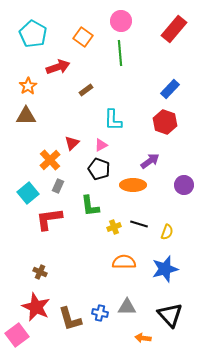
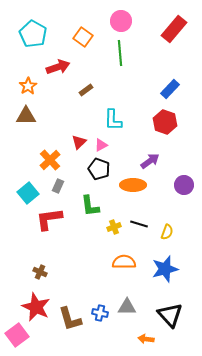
red triangle: moved 7 px right, 1 px up
orange arrow: moved 3 px right, 1 px down
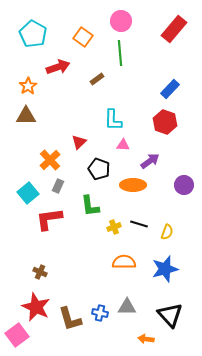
brown rectangle: moved 11 px right, 11 px up
pink triangle: moved 22 px right; rotated 32 degrees clockwise
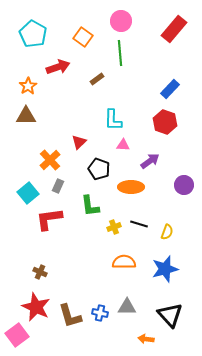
orange ellipse: moved 2 px left, 2 px down
brown L-shape: moved 3 px up
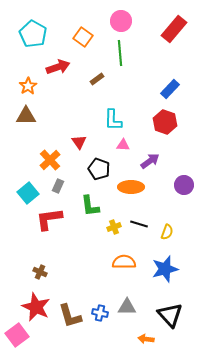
red triangle: rotated 21 degrees counterclockwise
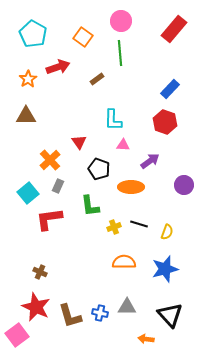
orange star: moved 7 px up
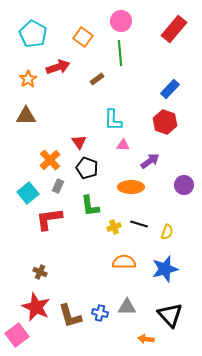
black pentagon: moved 12 px left, 1 px up
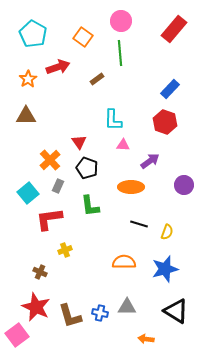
yellow cross: moved 49 px left, 23 px down
black triangle: moved 6 px right, 4 px up; rotated 16 degrees counterclockwise
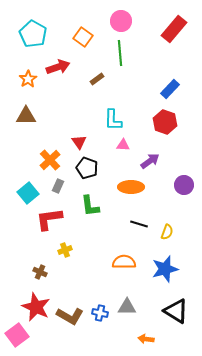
brown L-shape: rotated 44 degrees counterclockwise
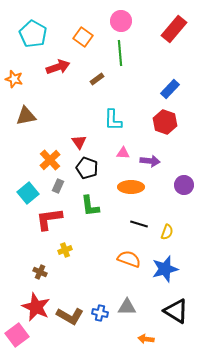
orange star: moved 14 px left; rotated 24 degrees counterclockwise
brown triangle: rotated 10 degrees counterclockwise
pink triangle: moved 8 px down
purple arrow: rotated 42 degrees clockwise
orange semicircle: moved 5 px right, 3 px up; rotated 20 degrees clockwise
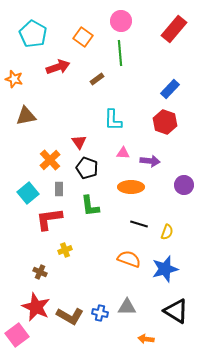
gray rectangle: moved 1 px right, 3 px down; rotated 24 degrees counterclockwise
